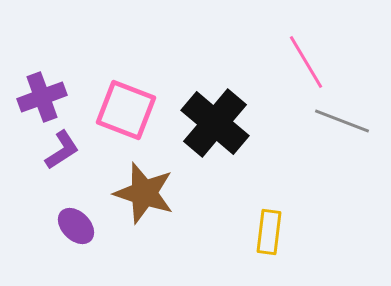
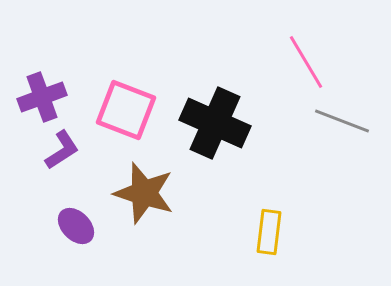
black cross: rotated 16 degrees counterclockwise
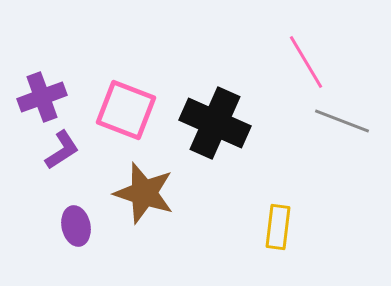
purple ellipse: rotated 33 degrees clockwise
yellow rectangle: moved 9 px right, 5 px up
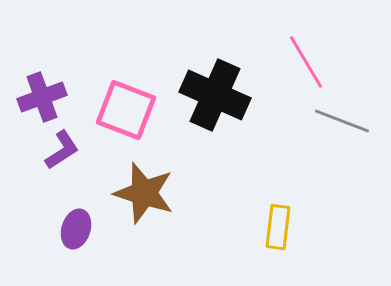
black cross: moved 28 px up
purple ellipse: moved 3 px down; rotated 30 degrees clockwise
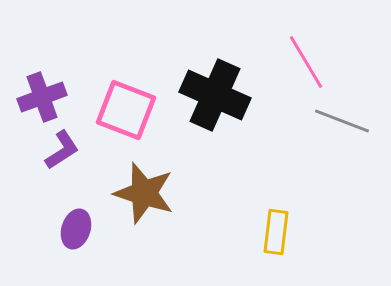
yellow rectangle: moved 2 px left, 5 px down
